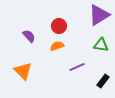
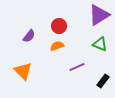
purple semicircle: rotated 80 degrees clockwise
green triangle: moved 1 px left, 1 px up; rotated 14 degrees clockwise
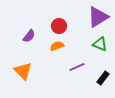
purple triangle: moved 1 px left, 2 px down
black rectangle: moved 3 px up
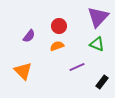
purple triangle: rotated 15 degrees counterclockwise
green triangle: moved 3 px left
black rectangle: moved 1 px left, 4 px down
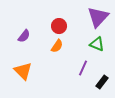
purple semicircle: moved 5 px left
orange semicircle: rotated 144 degrees clockwise
purple line: moved 6 px right, 1 px down; rotated 42 degrees counterclockwise
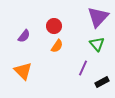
red circle: moved 5 px left
green triangle: rotated 28 degrees clockwise
black rectangle: rotated 24 degrees clockwise
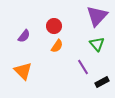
purple triangle: moved 1 px left, 1 px up
purple line: moved 1 px up; rotated 56 degrees counterclockwise
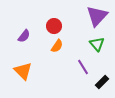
black rectangle: rotated 16 degrees counterclockwise
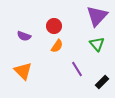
purple semicircle: rotated 72 degrees clockwise
purple line: moved 6 px left, 2 px down
